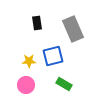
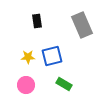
black rectangle: moved 2 px up
gray rectangle: moved 9 px right, 4 px up
blue square: moved 1 px left
yellow star: moved 1 px left, 4 px up
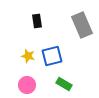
yellow star: moved 1 px up; rotated 16 degrees clockwise
pink circle: moved 1 px right
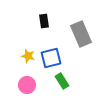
black rectangle: moved 7 px right
gray rectangle: moved 1 px left, 9 px down
blue square: moved 1 px left, 2 px down
green rectangle: moved 2 px left, 3 px up; rotated 28 degrees clockwise
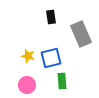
black rectangle: moved 7 px right, 4 px up
green rectangle: rotated 28 degrees clockwise
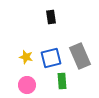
gray rectangle: moved 1 px left, 22 px down
yellow star: moved 2 px left, 1 px down
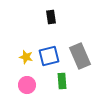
blue square: moved 2 px left, 2 px up
